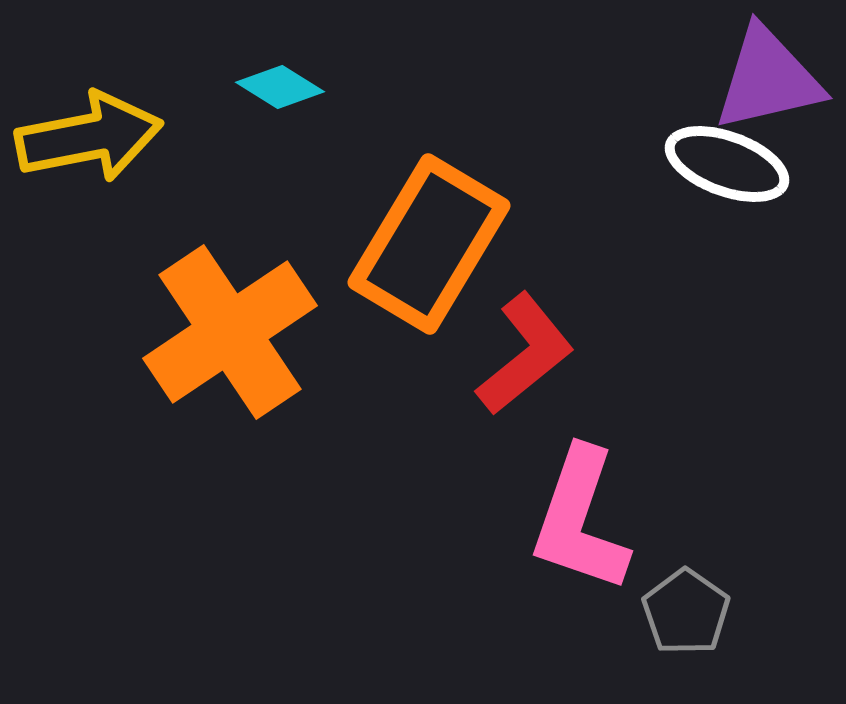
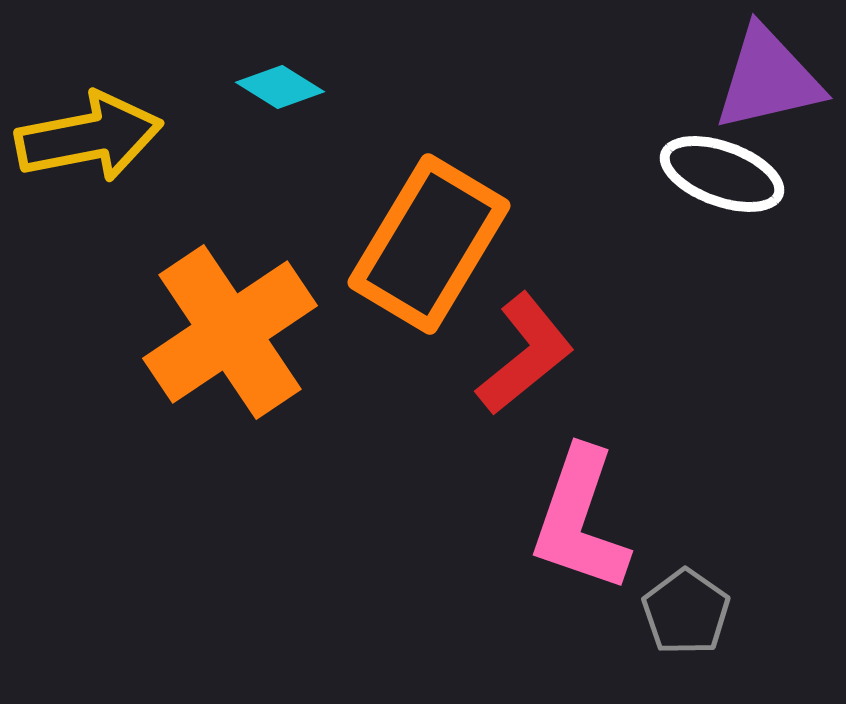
white ellipse: moved 5 px left, 10 px down
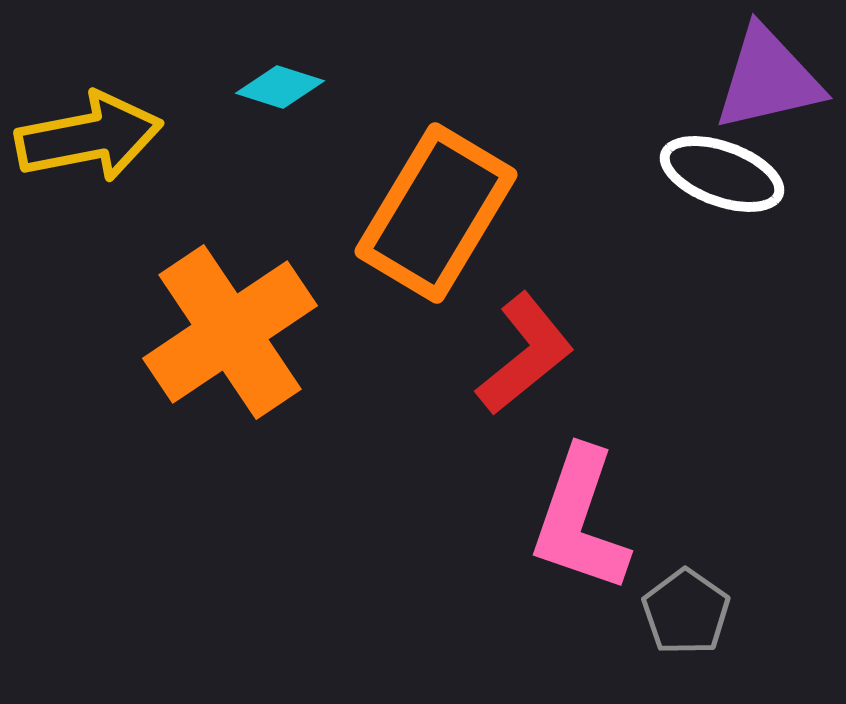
cyan diamond: rotated 14 degrees counterclockwise
orange rectangle: moved 7 px right, 31 px up
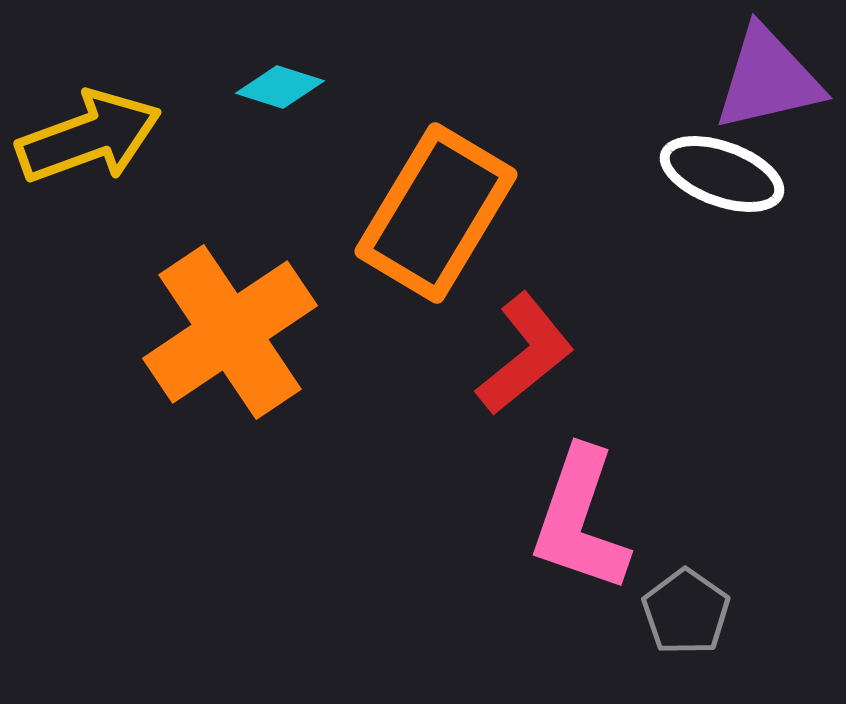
yellow arrow: rotated 9 degrees counterclockwise
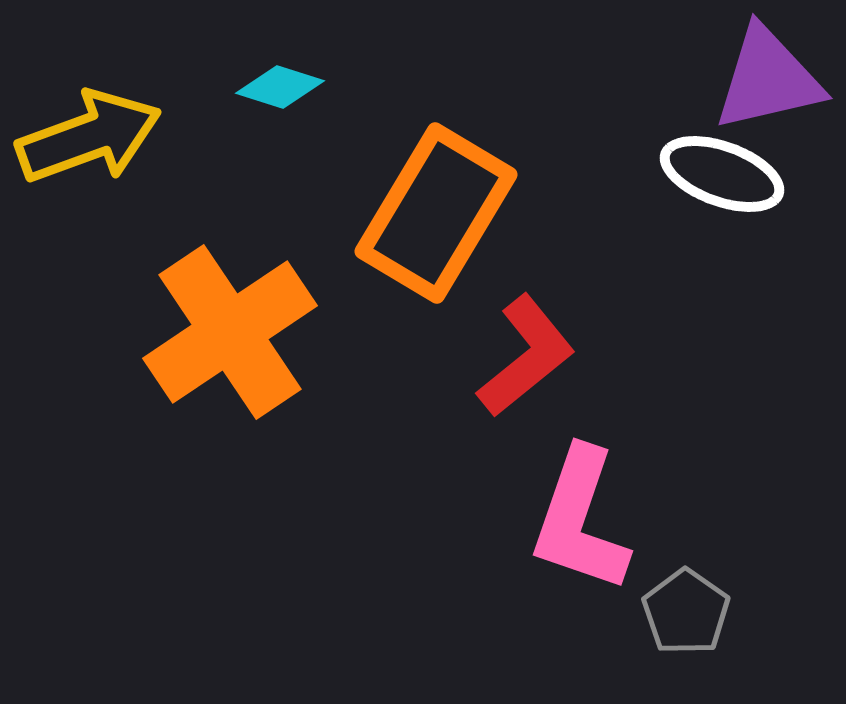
red L-shape: moved 1 px right, 2 px down
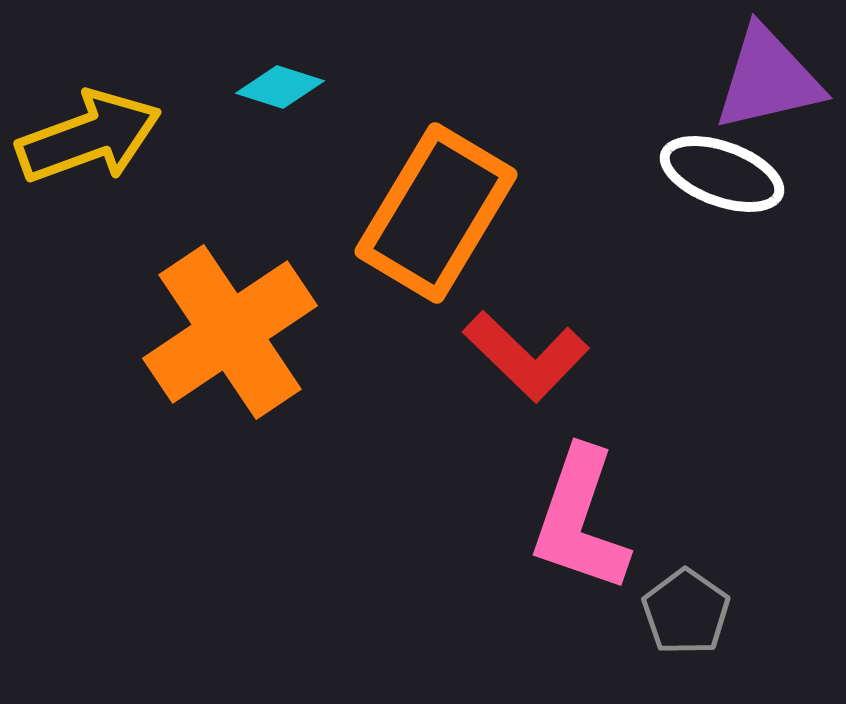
red L-shape: rotated 83 degrees clockwise
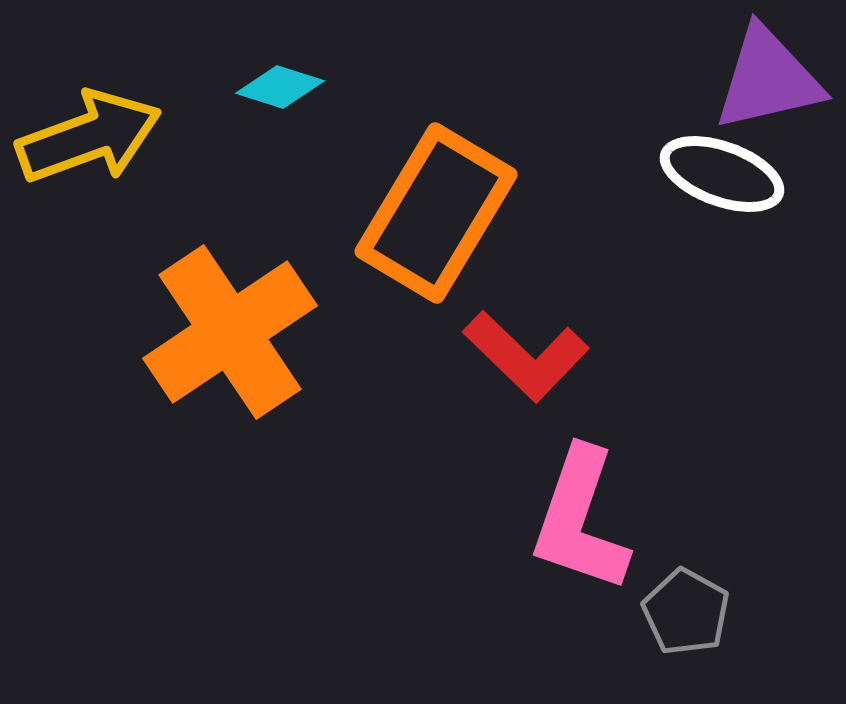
gray pentagon: rotated 6 degrees counterclockwise
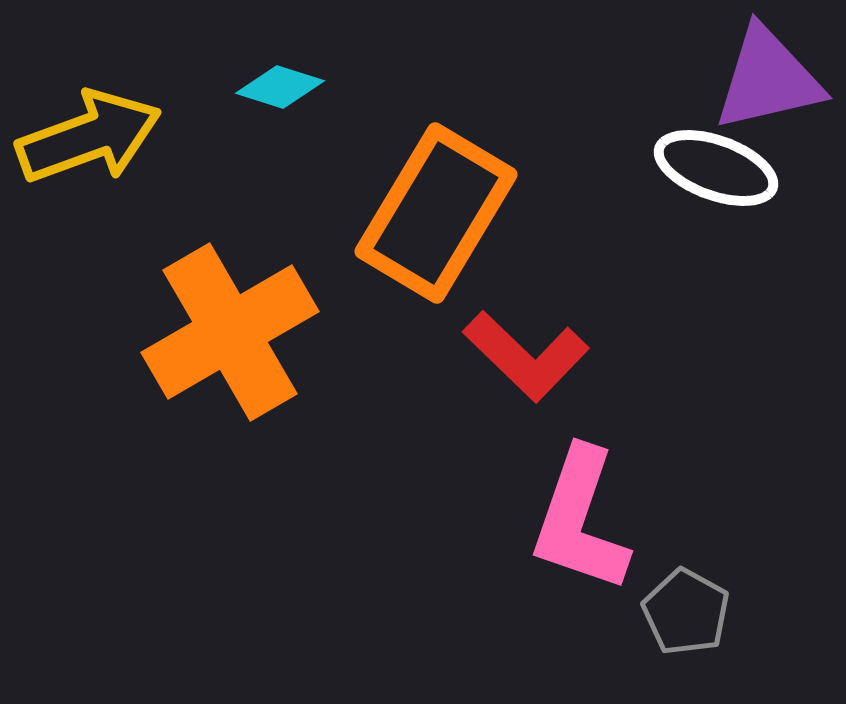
white ellipse: moved 6 px left, 6 px up
orange cross: rotated 4 degrees clockwise
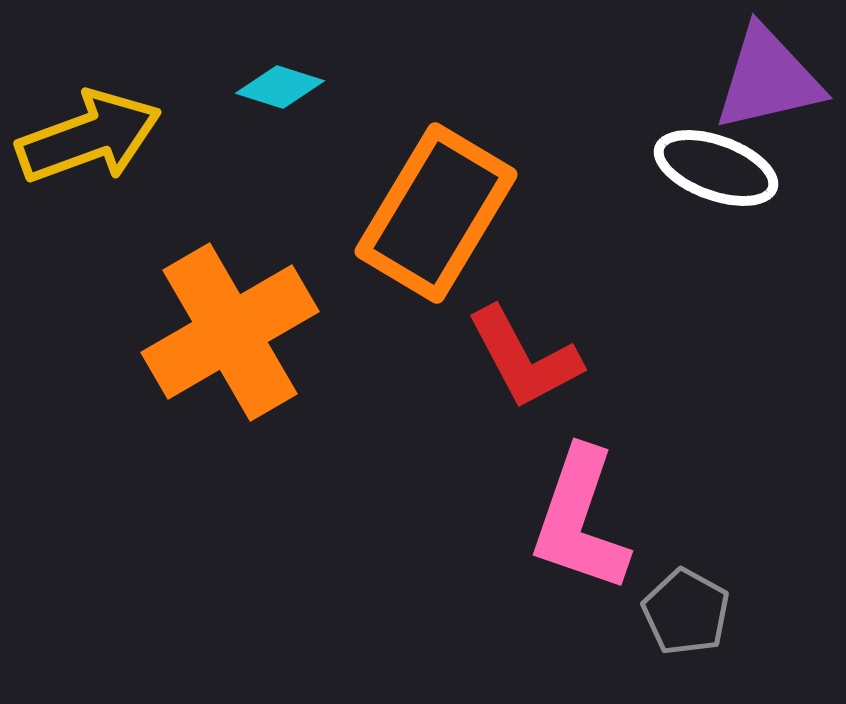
red L-shape: moved 2 px left, 2 px down; rotated 18 degrees clockwise
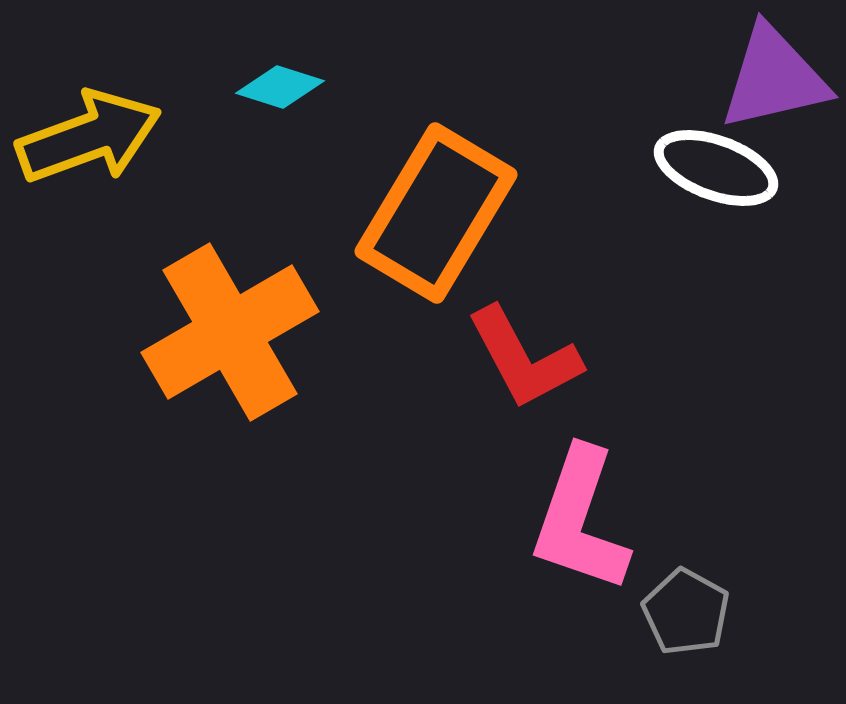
purple triangle: moved 6 px right, 1 px up
